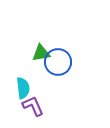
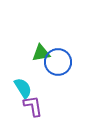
cyan semicircle: rotated 25 degrees counterclockwise
purple L-shape: rotated 15 degrees clockwise
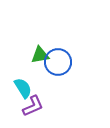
green triangle: moved 1 px left, 2 px down
purple L-shape: rotated 75 degrees clockwise
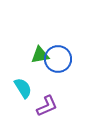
blue circle: moved 3 px up
purple L-shape: moved 14 px right
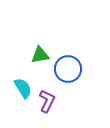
blue circle: moved 10 px right, 10 px down
purple L-shape: moved 5 px up; rotated 40 degrees counterclockwise
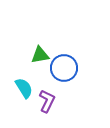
blue circle: moved 4 px left, 1 px up
cyan semicircle: moved 1 px right
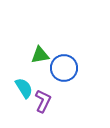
purple L-shape: moved 4 px left
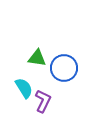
green triangle: moved 3 px left, 3 px down; rotated 18 degrees clockwise
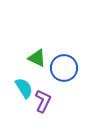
green triangle: rotated 18 degrees clockwise
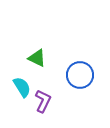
blue circle: moved 16 px right, 7 px down
cyan semicircle: moved 2 px left, 1 px up
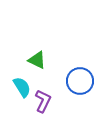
green triangle: moved 2 px down
blue circle: moved 6 px down
